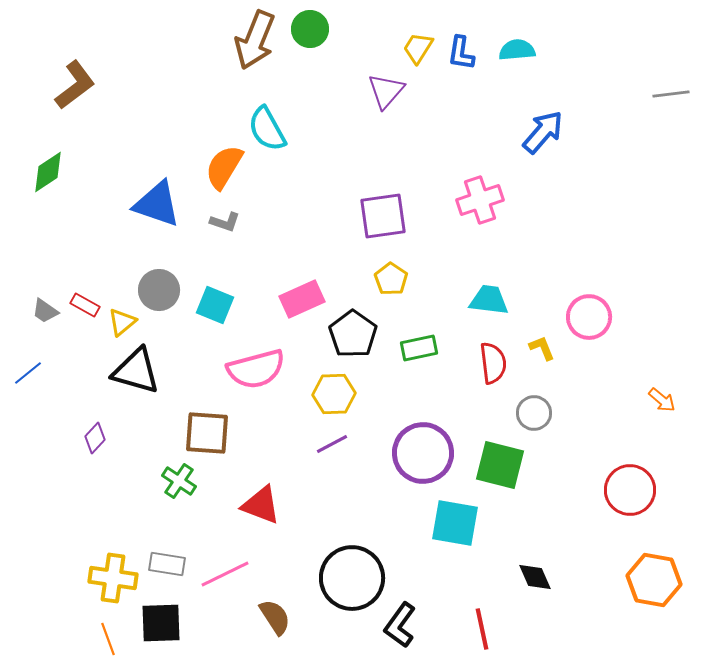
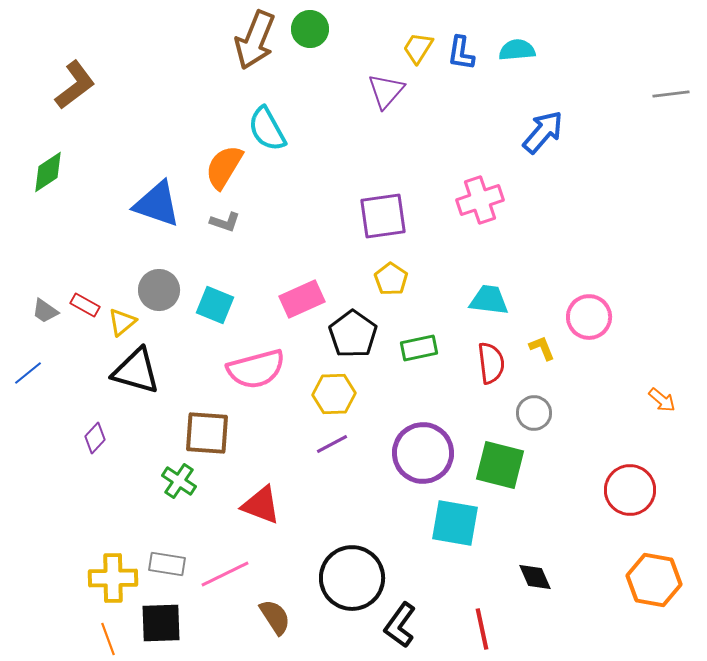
red semicircle at (493, 363): moved 2 px left
yellow cross at (113, 578): rotated 9 degrees counterclockwise
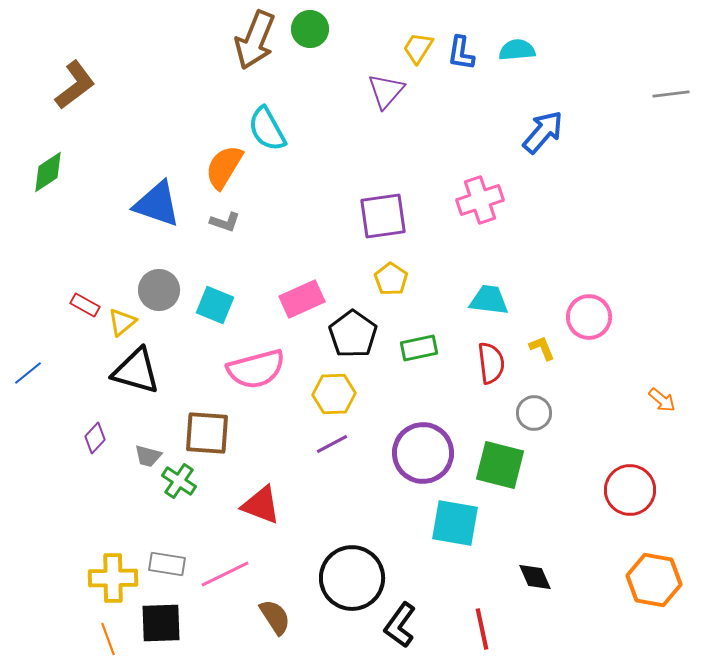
gray trapezoid at (45, 311): moved 103 px right, 145 px down; rotated 20 degrees counterclockwise
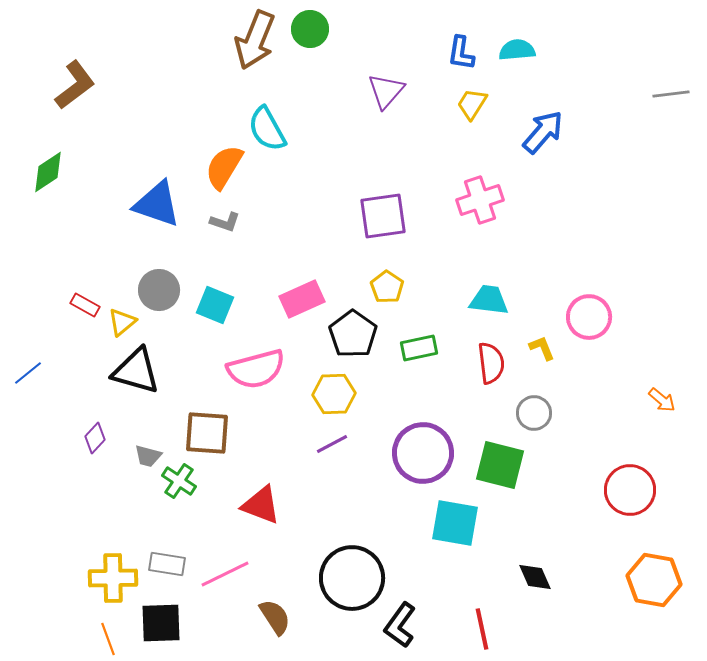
yellow trapezoid at (418, 48): moved 54 px right, 56 px down
yellow pentagon at (391, 279): moved 4 px left, 8 px down
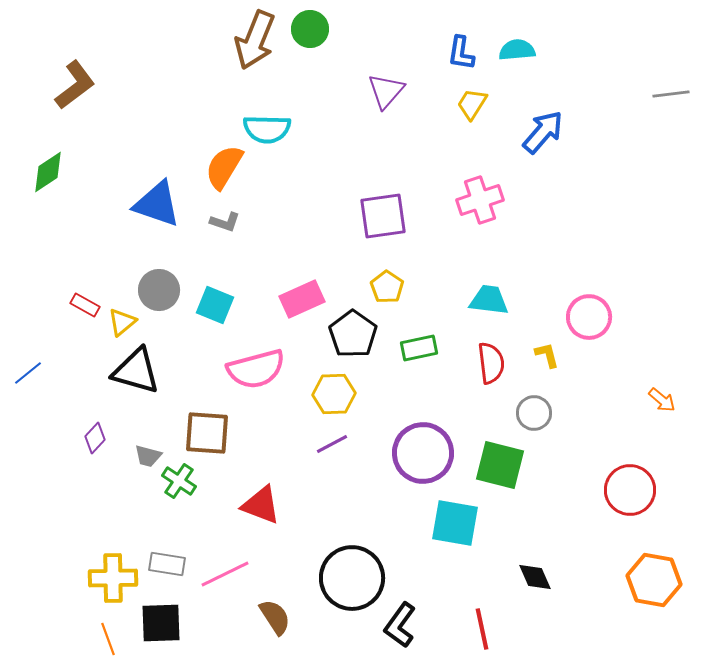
cyan semicircle at (267, 129): rotated 60 degrees counterclockwise
yellow L-shape at (542, 348): moved 5 px right, 7 px down; rotated 8 degrees clockwise
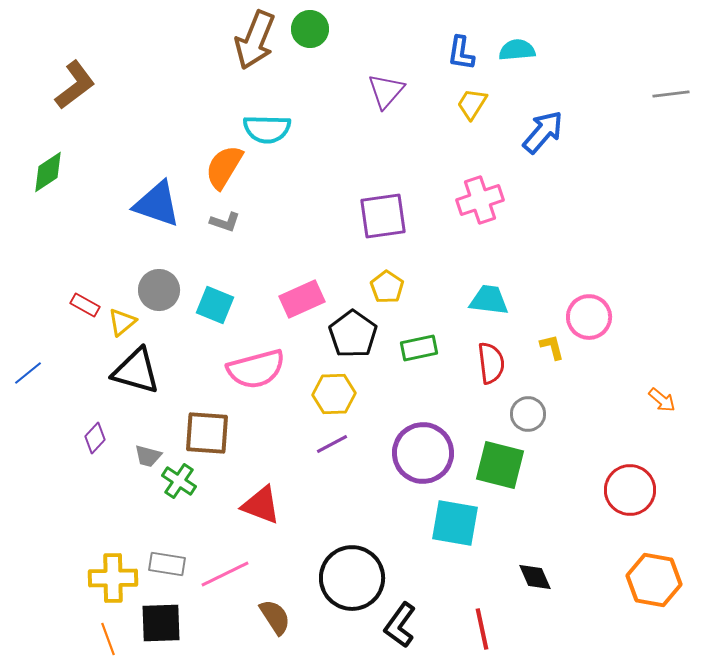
yellow L-shape at (547, 355): moved 5 px right, 8 px up
gray circle at (534, 413): moved 6 px left, 1 px down
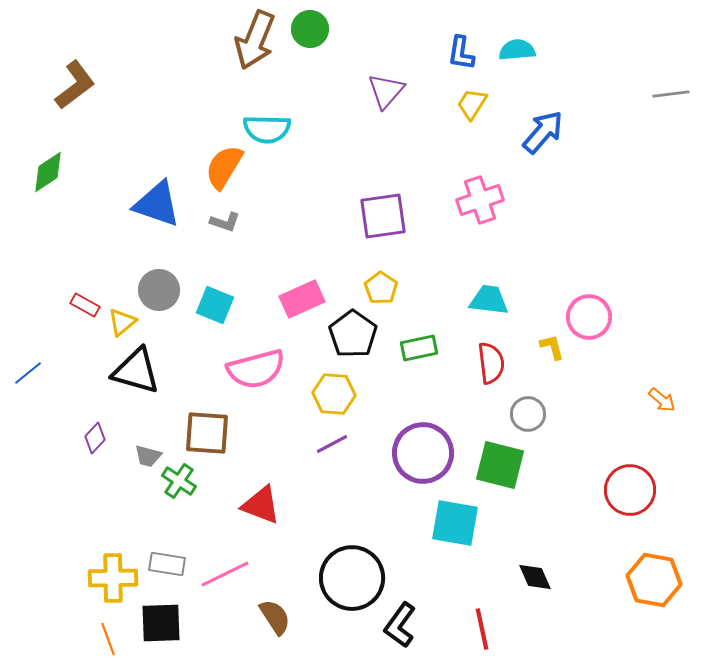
yellow pentagon at (387, 287): moved 6 px left, 1 px down
yellow hexagon at (334, 394): rotated 6 degrees clockwise
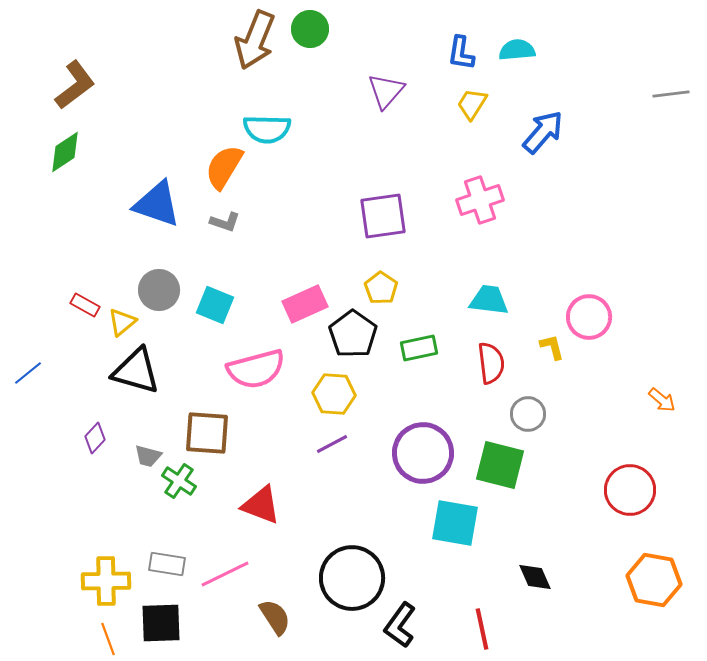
green diamond at (48, 172): moved 17 px right, 20 px up
pink rectangle at (302, 299): moved 3 px right, 5 px down
yellow cross at (113, 578): moved 7 px left, 3 px down
